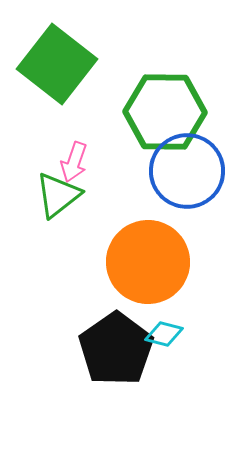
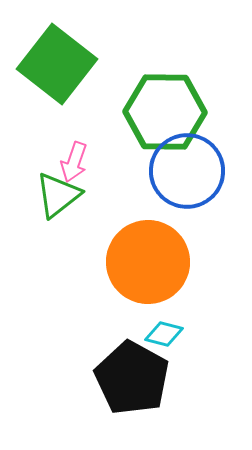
black pentagon: moved 16 px right, 29 px down; rotated 8 degrees counterclockwise
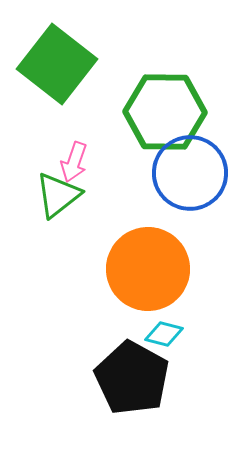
blue circle: moved 3 px right, 2 px down
orange circle: moved 7 px down
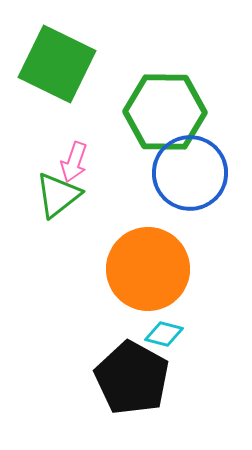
green square: rotated 12 degrees counterclockwise
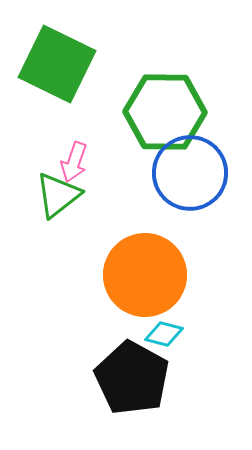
orange circle: moved 3 px left, 6 px down
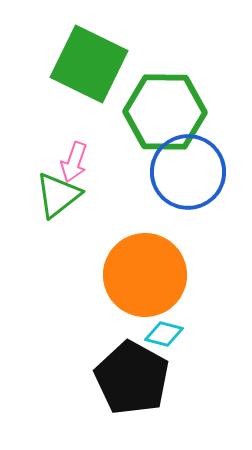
green square: moved 32 px right
blue circle: moved 2 px left, 1 px up
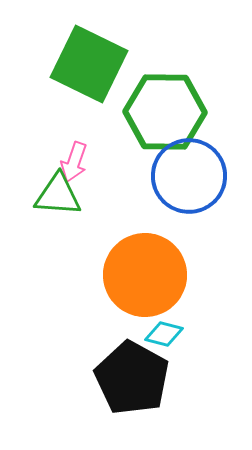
blue circle: moved 1 px right, 4 px down
green triangle: rotated 42 degrees clockwise
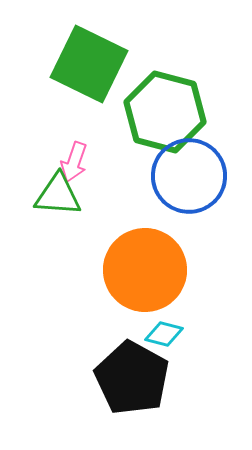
green hexagon: rotated 14 degrees clockwise
orange circle: moved 5 px up
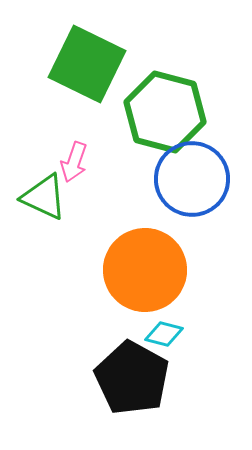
green square: moved 2 px left
blue circle: moved 3 px right, 3 px down
green triangle: moved 14 px left, 2 px down; rotated 21 degrees clockwise
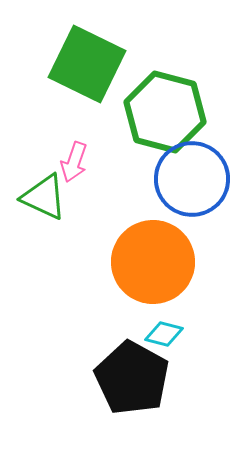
orange circle: moved 8 px right, 8 px up
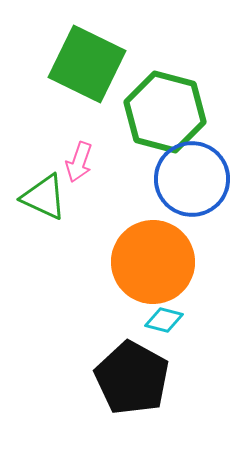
pink arrow: moved 5 px right
cyan diamond: moved 14 px up
